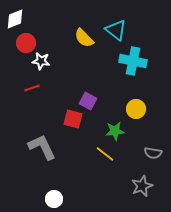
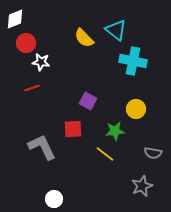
white star: moved 1 px down
red square: moved 10 px down; rotated 18 degrees counterclockwise
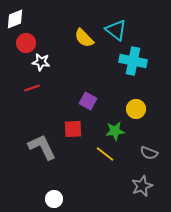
gray semicircle: moved 4 px left; rotated 12 degrees clockwise
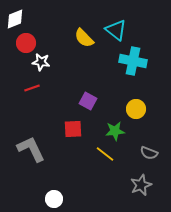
gray L-shape: moved 11 px left, 2 px down
gray star: moved 1 px left, 1 px up
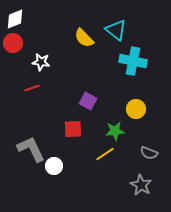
red circle: moved 13 px left
yellow line: rotated 72 degrees counterclockwise
gray star: rotated 20 degrees counterclockwise
white circle: moved 33 px up
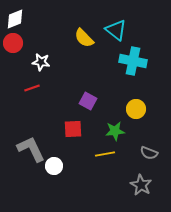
yellow line: rotated 24 degrees clockwise
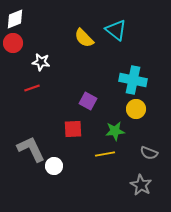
cyan cross: moved 19 px down
